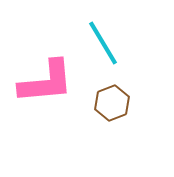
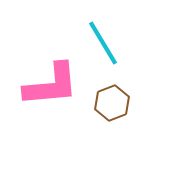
pink L-shape: moved 5 px right, 3 px down
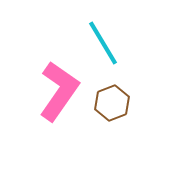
pink L-shape: moved 8 px right, 6 px down; rotated 50 degrees counterclockwise
